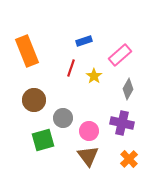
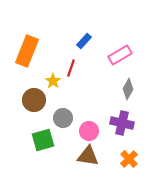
blue rectangle: rotated 28 degrees counterclockwise
orange rectangle: rotated 44 degrees clockwise
pink rectangle: rotated 10 degrees clockwise
yellow star: moved 41 px left, 5 px down
brown triangle: rotated 45 degrees counterclockwise
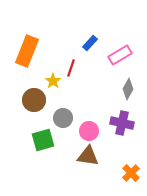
blue rectangle: moved 6 px right, 2 px down
orange cross: moved 2 px right, 14 px down
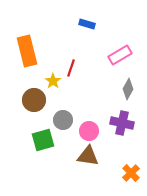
blue rectangle: moved 3 px left, 19 px up; rotated 63 degrees clockwise
orange rectangle: rotated 36 degrees counterclockwise
gray circle: moved 2 px down
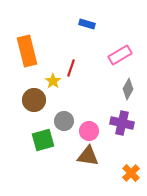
gray circle: moved 1 px right, 1 px down
